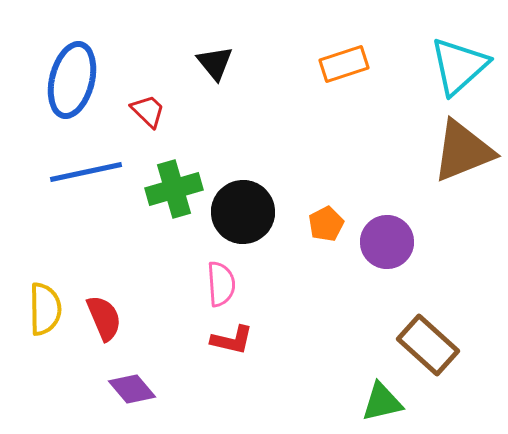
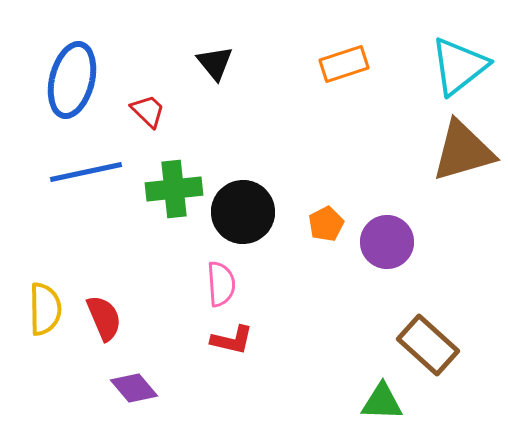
cyan triangle: rotated 4 degrees clockwise
brown triangle: rotated 6 degrees clockwise
green cross: rotated 10 degrees clockwise
purple diamond: moved 2 px right, 1 px up
green triangle: rotated 15 degrees clockwise
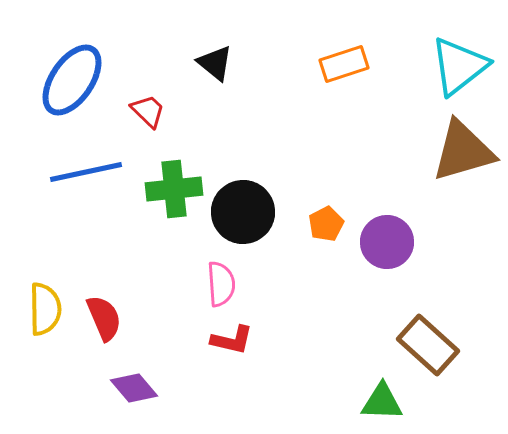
black triangle: rotated 12 degrees counterclockwise
blue ellipse: rotated 20 degrees clockwise
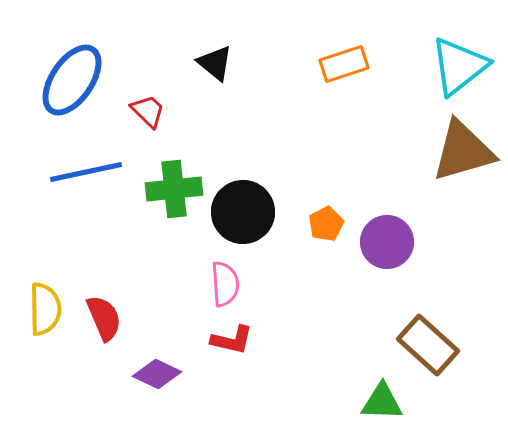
pink semicircle: moved 4 px right
purple diamond: moved 23 px right, 14 px up; rotated 24 degrees counterclockwise
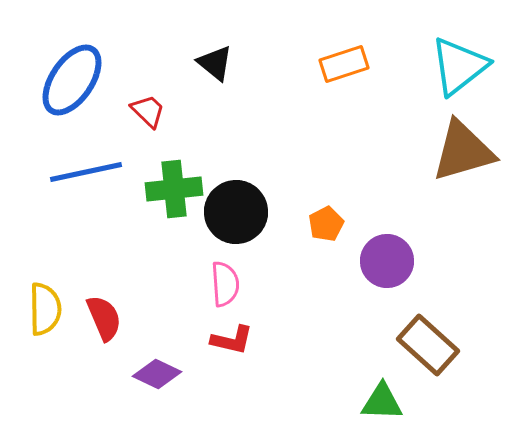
black circle: moved 7 px left
purple circle: moved 19 px down
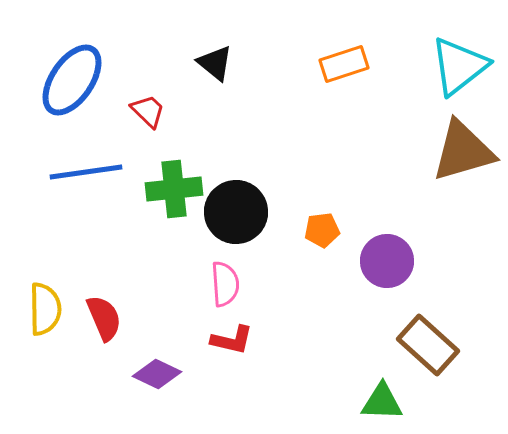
blue line: rotated 4 degrees clockwise
orange pentagon: moved 4 px left, 6 px down; rotated 20 degrees clockwise
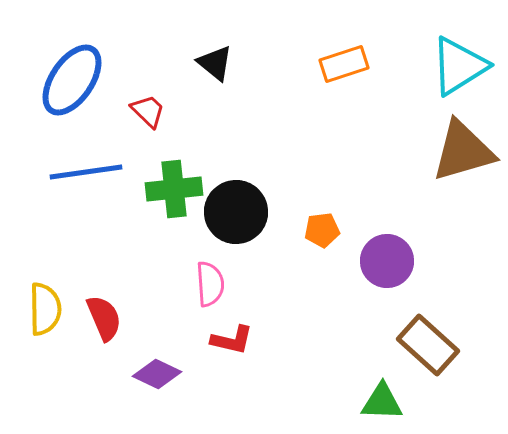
cyan triangle: rotated 6 degrees clockwise
pink semicircle: moved 15 px left
